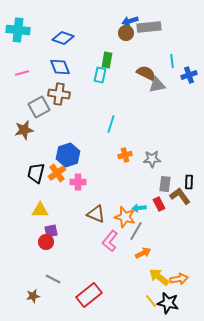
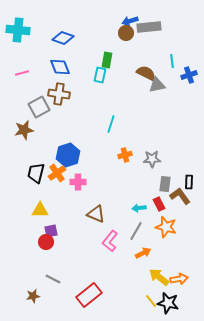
orange star at (125, 217): moved 41 px right, 10 px down
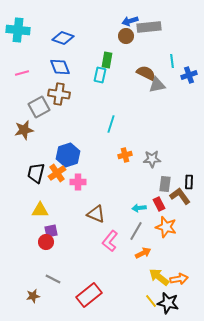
brown circle at (126, 33): moved 3 px down
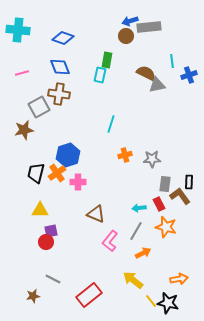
yellow arrow at (159, 277): moved 26 px left, 3 px down
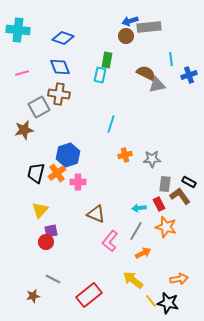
cyan line at (172, 61): moved 1 px left, 2 px up
black rectangle at (189, 182): rotated 64 degrees counterclockwise
yellow triangle at (40, 210): rotated 48 degrees counterclockwise
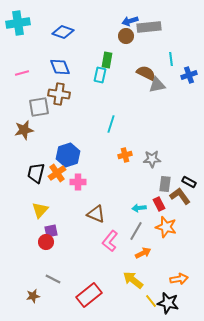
cyan cross at (18, 30): moved 7 px up; rotated 15 degrees counterclockwise
blue diamond at (63, 38): moved 6 px up
gray square at (39, 107): rotated 20 degrees clockwise
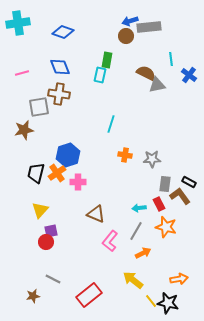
blue cross at (189, 75): rotated 35 degrees counterclockwise
orange cross at (125, 155): rotated 24 degrees clockwise
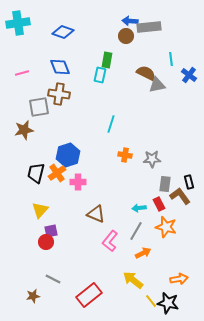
blue arrow at (130, 21): rotated 21 degrees clockwise
black rectangle at (189, 182): rotated 48 degrees clockwise
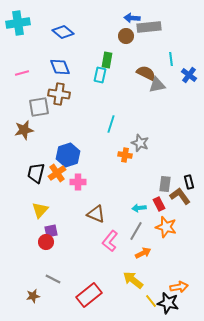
blue arrow at (130, 21): moved 2 px right, 3 px up
blue diamond at (63, 32): rotated 20 degrees clockwise
gray star at (152, 159): moved 12 px left, 16 px up; rotated 24 degrees clockwise
orange arrow at (179, 279): moved 8 px down
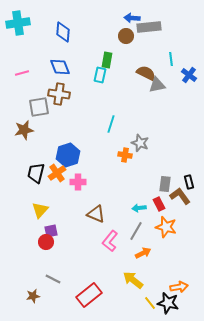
blue diamond at (63, 32): rotated 55 degrees clockwise
yellow line at (151, 301): moved 1 px left, 2 px down
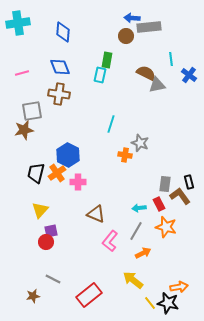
gray square at (39, 107): moved 7 px left, 4 px down
blue hexagon at (68, 155): rotated 15 degrees counterclockwise
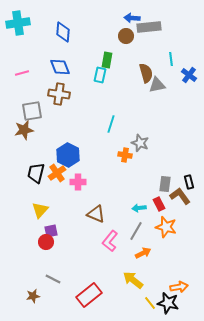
brown semicircle at (146, 73): rotated 48 degrees clockwise
